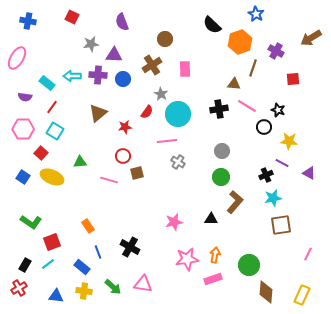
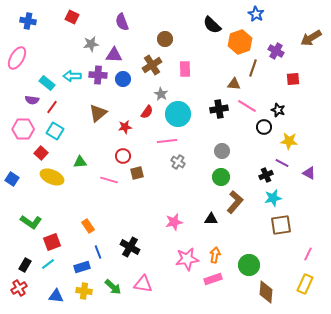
purple semicircle at (25, 97): moved 7 px right, 3 px down
blue square at (23, 177): moved 11 px left, 2 px down
blue rectangle at (82, 267): rotated 56 degrees counterclockwise
yellow rectangle at (302, 295): moved 3 px right, 11 px up
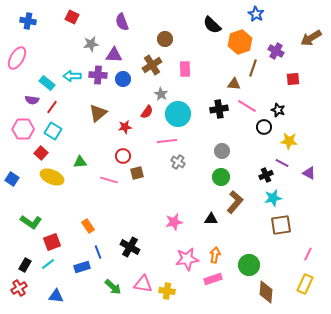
cyan square at (55, 131): moved 2 px left
yellow cross at (84, 291): moved 83 px right
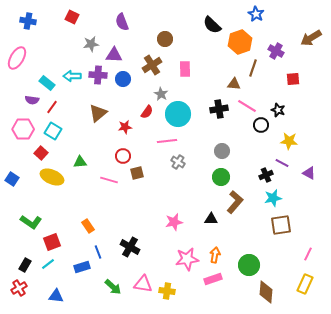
black circle at (264, 127): moved 3 px left, 2 px up
